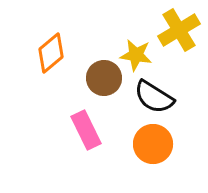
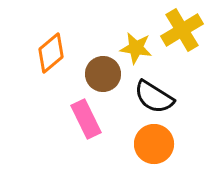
yellow cross: moved 3 px right
yellow star: moved 7 px up
brown circle: moved 1 px left, 4 px up
pink rectangle: moved 11 px up
orange circle: moved 1 px right
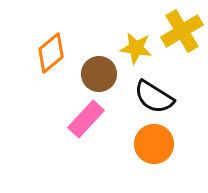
yellow cross: moved 1 px down
brown circle: moved 4 px left
pink rectangle: rotated 69 degrees clockwise
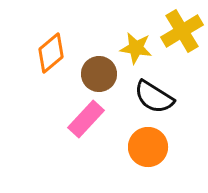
orange circle: moved 6 px left, 3 px down
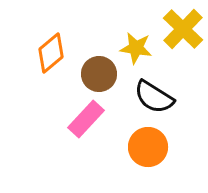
yellow cross: moved 1 px right, 2 px up; rotated 15 degrees counterclockwise
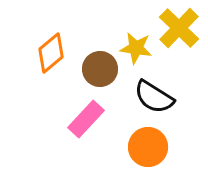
yellow cross: moved 4 px left, 1 px up
brown circle: moved 1 px right, 5 px up
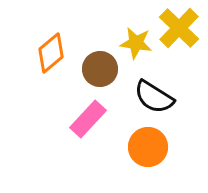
yellow star: moved 5 px up
pink rectangle: moved 2 px right
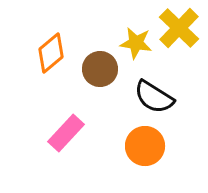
pink rectangle: moved 22 px left, 14 px down
orange circle: moved 3 px left, 1 px up
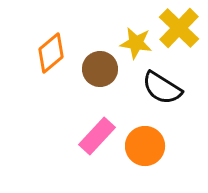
black semicircle: moved 8 px right, 9 px up
pink rectangle: moved 31 px right, 3 px down
